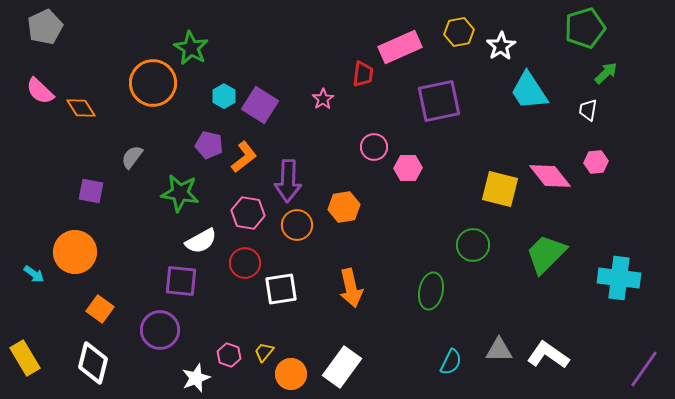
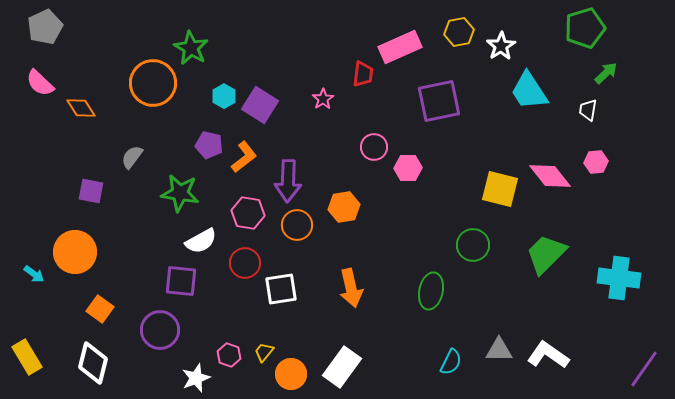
pink semicircle at (40, 91): moved 8 px up
yellow rectangle at (25, 358): moved 2 px right, 1 px up
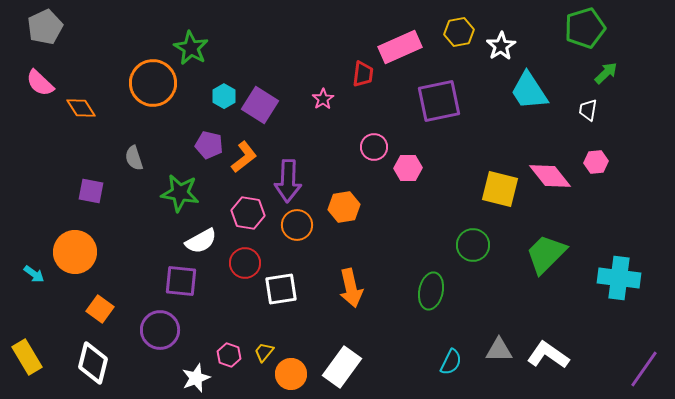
gray semicircle at (132, 157): moved 2 px right, 1 px down; rotated 55 degrees counterclockwise
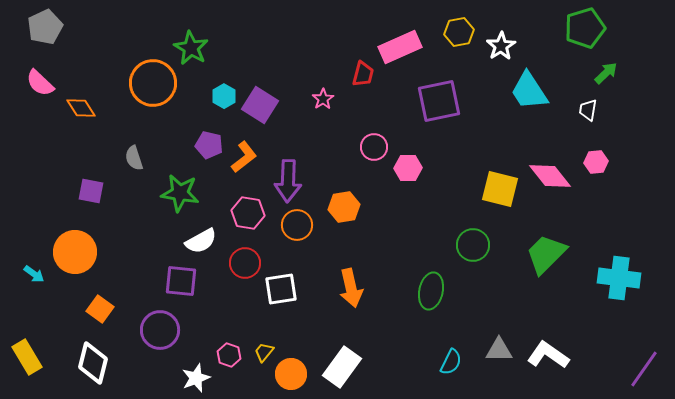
red trapezoid at (363, 74): rotated 8 degrees clockwise
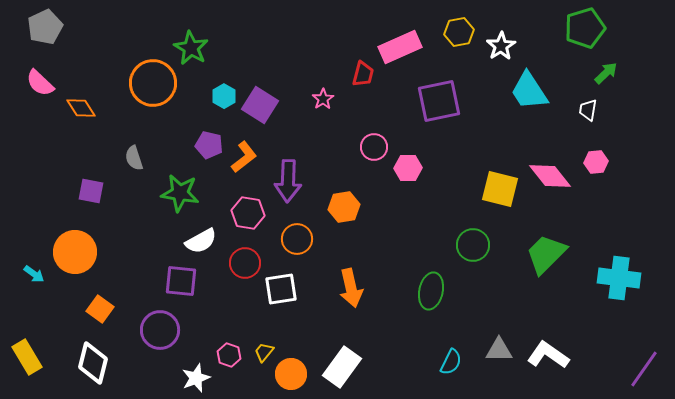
orange circle at (297, 225): moved 14 px down
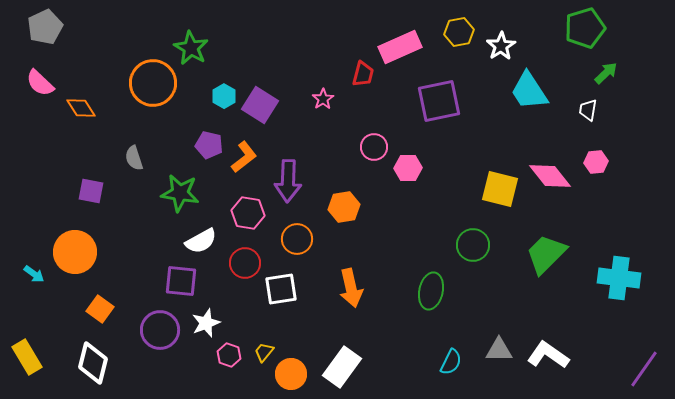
white star at (196, 378): moved 10 px right, 55 px up
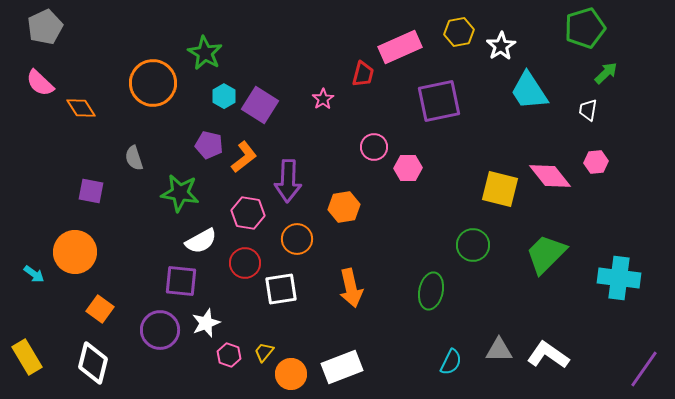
green star at (191, 48): moved 14 px right, 5 px down
white rectangle at (342, 367): rotated 33 degrees clockwise
